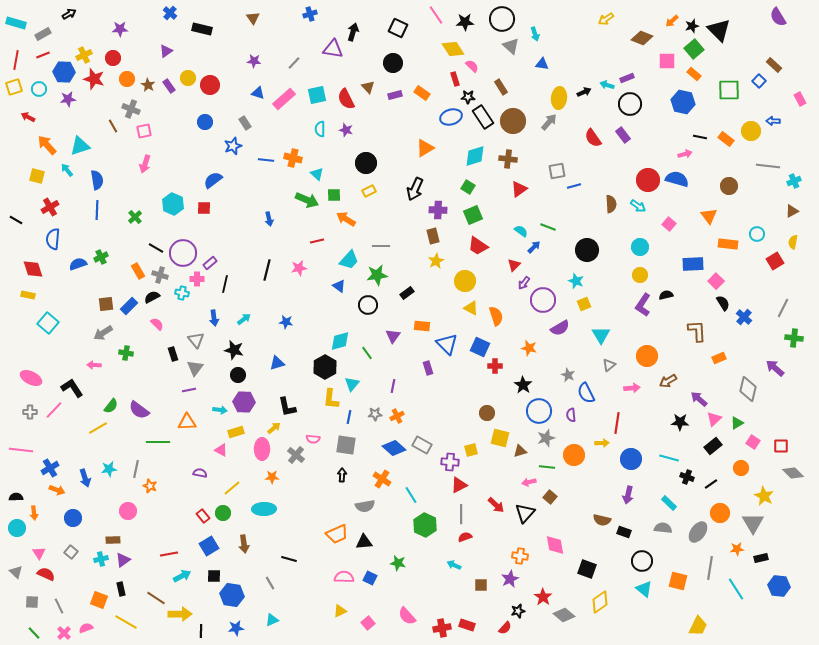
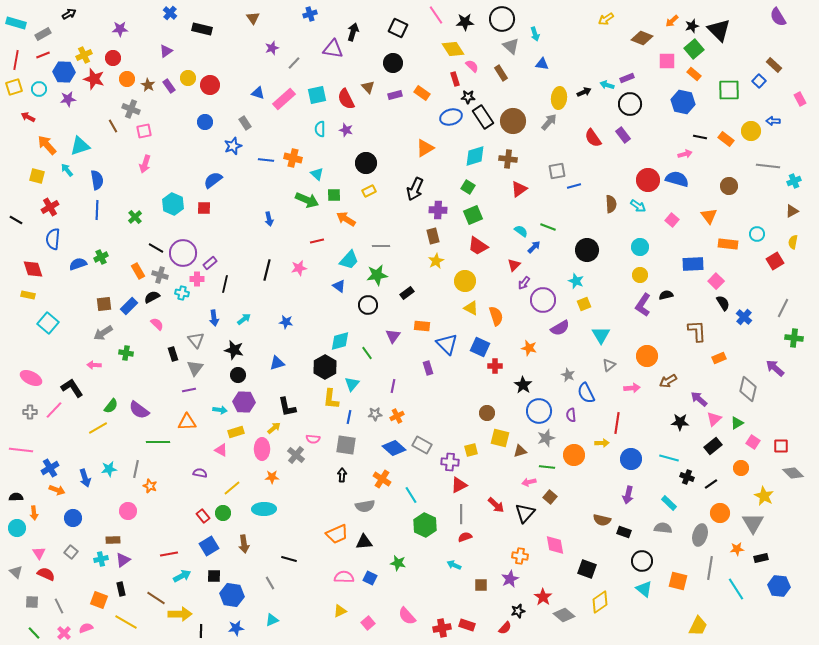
purple star at (254, 61): moved 18 px right, 13 px up; rotated 24 degrees counterclockwise
brown rectangle at (501, 87): moved 14 px up
pink square at (669, 224): moved 3 px right, 4 px up
brown square at (106, 304): moved 2 px left
gray ellipse at (698, 532): moved 2 px right, 3 px down; rotated 20 degrees counterclockwise
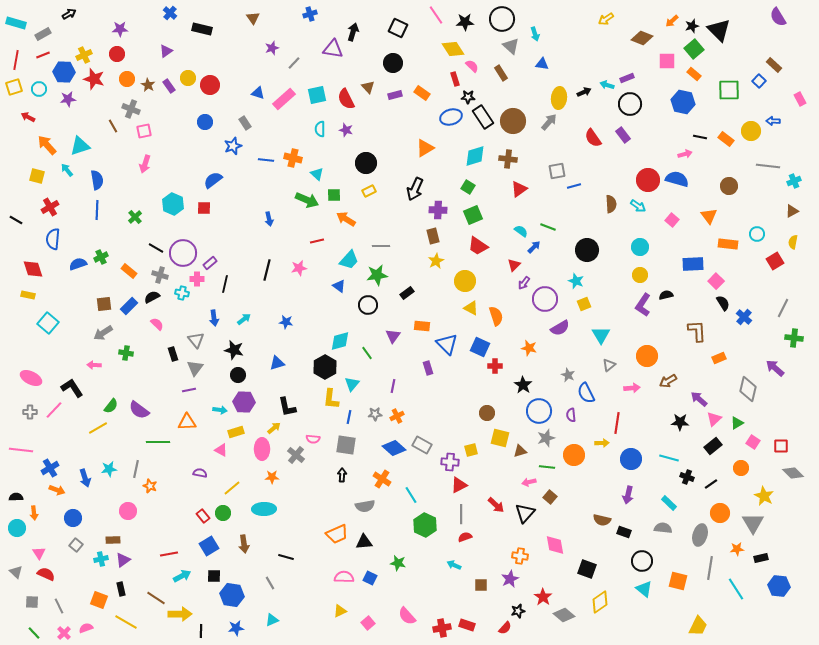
red circle at (113, 58): moved 4 px right, 4 px up
orange rectangle at (138, 271): moved 9 px left; rotated 21 degrees counterclockwise
purple circle at (543, 300): moved 2 px right, 1 px up
gray square at (71, 552): moved 5 px right, 7 px up
black line at (289, 559): moved 3 px left, 2 px up
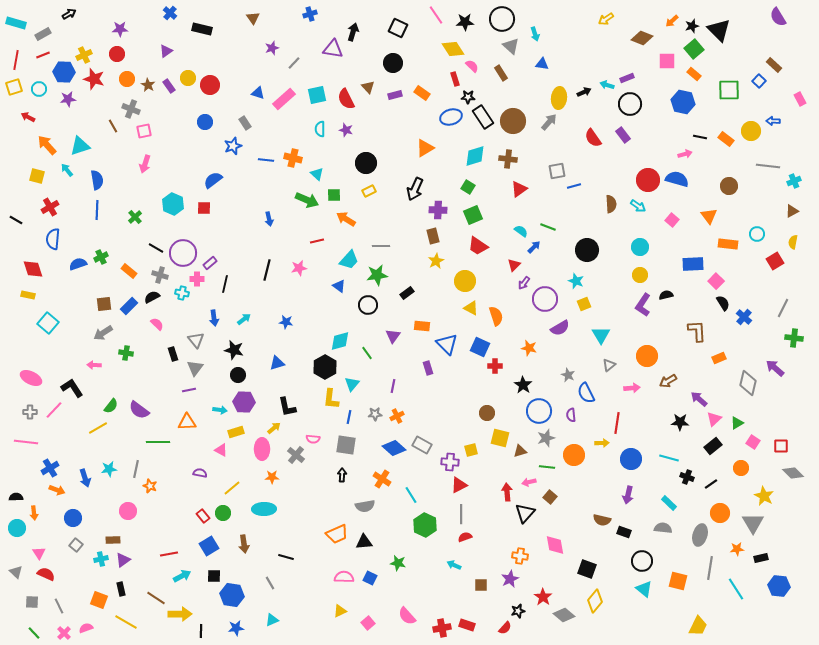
gray diamond at (748, 389): moved 6 px up
pink line at (21, 450): moved 5 px right, 8 px up
red arrow at (496, 505): moved 11 px right, 13 px up; rotated 138 degrees counterclockwise
yellow diamond at (600, 602): moved 5 px left, 1 px up; rotated 15 degrees counterclockwise
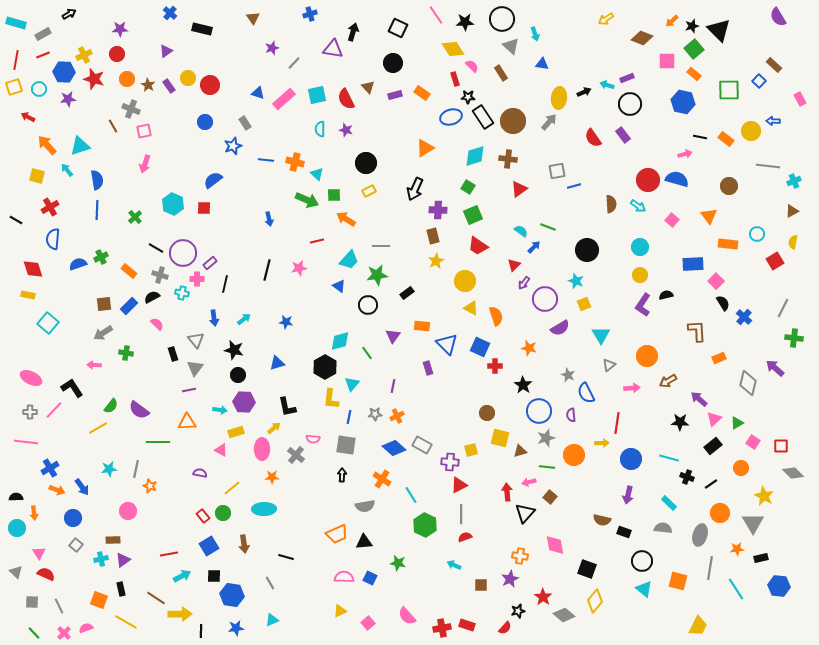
orange cross at (293, 158): moved 2 px right, 4 px down
blue arrow at (85, 478): moved 3 px left, 9 px down; rotated 18 degrees counterclockwise
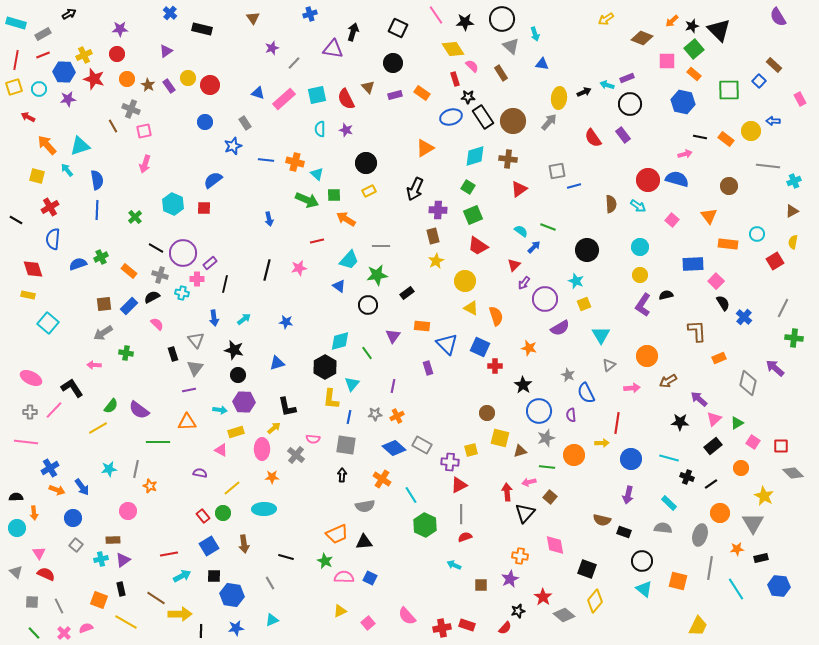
green star at (398, 563): moved 73 px left, 2 px up; rotated 14 degrees clockwise
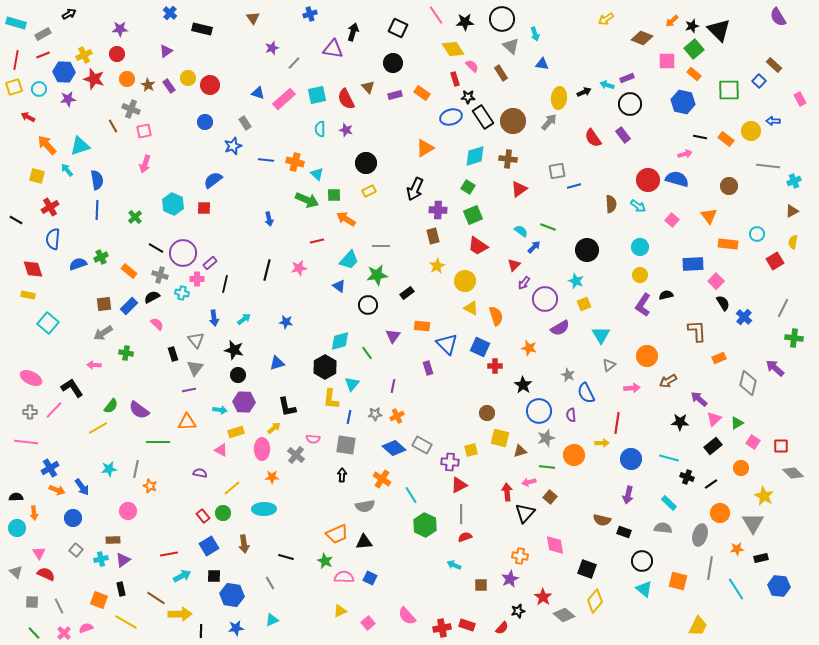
yellow star at (436, 261): moved 1 px right, 5 px down
gray square at (76, 545): moved 5 px down
red semicircle at (505, 628): moved 3 px left
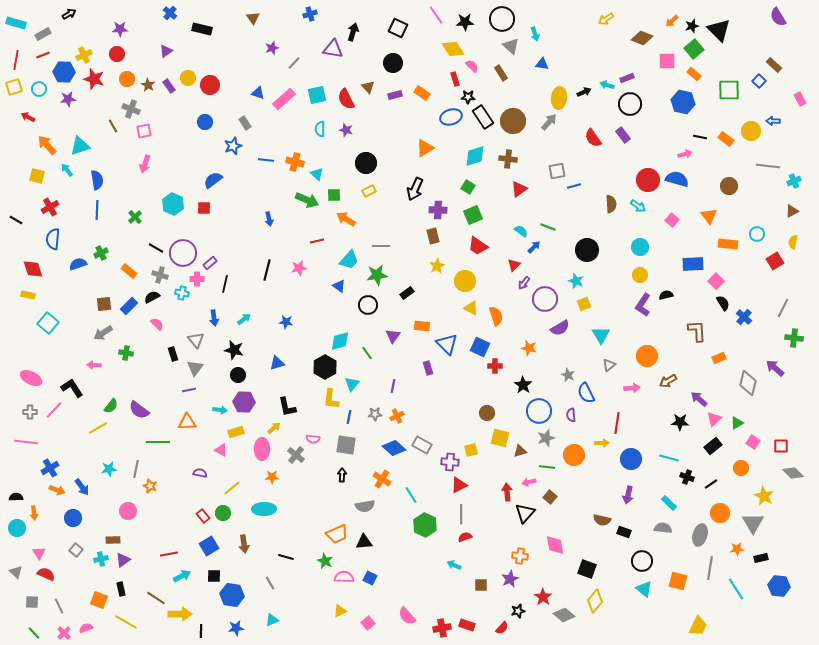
green cross at (101, 257): moved 4 px up
